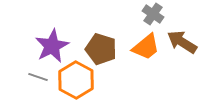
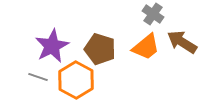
brown pentagon: moved 1 px left
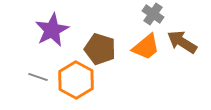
purple star: moved 16 px up
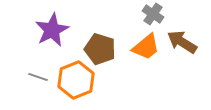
orange hexagon: rotated 9 degrees clockwise
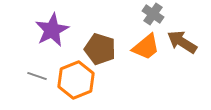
gray line: moved 1 px left, 1 px up
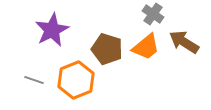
brown arrow: moved 2 px right
brown pentagon: moved 7 px right
gray line: moved 3 px left, 4 px down
